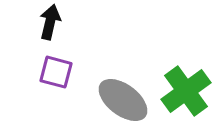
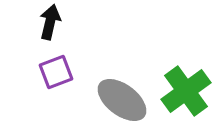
purple square: rotated 36 degrees counterclockwise
gray ellipse: moved 1 px left
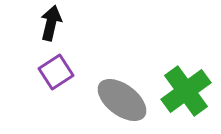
black arrow: moved 1 px right, 1 px down
purple square: rotated 12 degrees counterclockwise
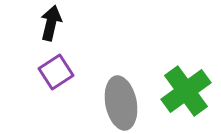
gray ellipse: moved 1 px left, 3 px down; rotated 42 degrees clockwise
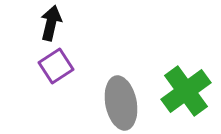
purple square: moved 6 px up
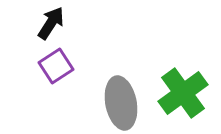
black arrow: rotated 20 degrees clockwise
green cross: moved 3 px left, 2 px down
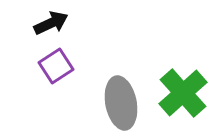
black arrow: rotated 32 degrees clockwise
green cross: rotated 6 degrees counterclockwise
